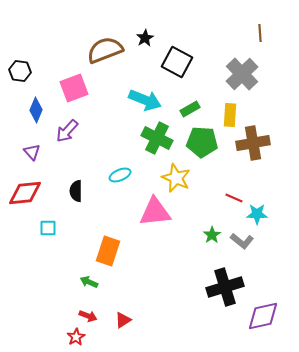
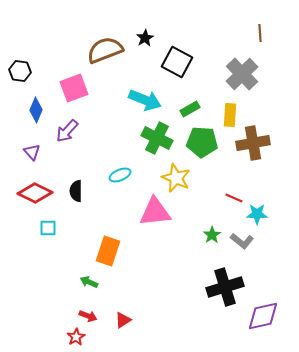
red diamond: moved 10 px right; rotated 32 degrees clockwise
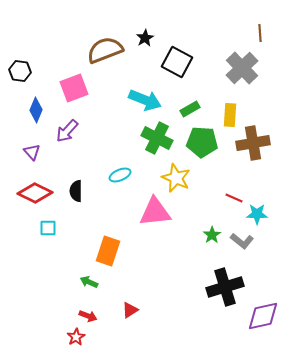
gray cross: moved 6 px up
red triangle: moved 7 px right, 10 px up
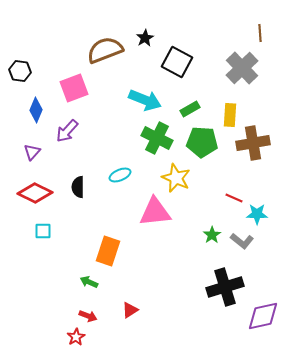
purple triangle: rotated 24 degrees clockwise
black semicircle: moved 2 px right, 4 px up
cyan square: moved 5 px left, 3 px down
